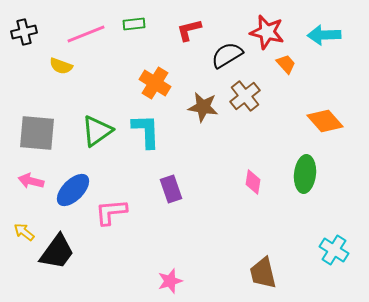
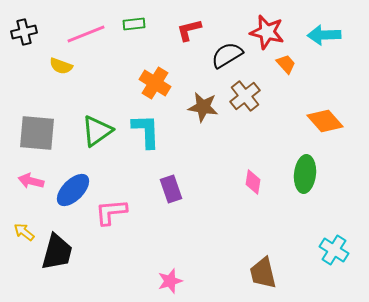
black trapezoid: rotated 21 degrees counterclockwise
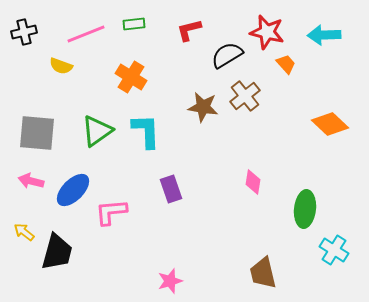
orange cross: moved 24 px left, 6 px up
orange diamond: moved 5 px right, 3 px down; rotated 6 degrees counterclockwise
green ellipse: moved 35 px down
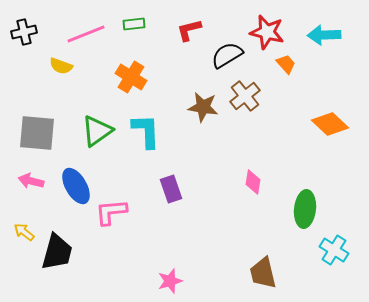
blue ellipse: moved 3 px right, 4 px up; rotated 75 degrees counterclockwise
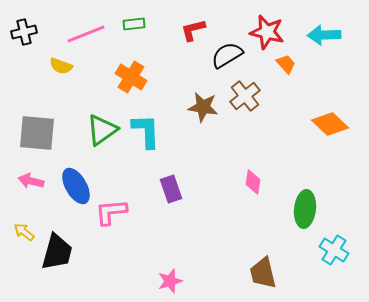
red L-shape: moved 4 px right
green triangle: moved 5 px right, 1 px up
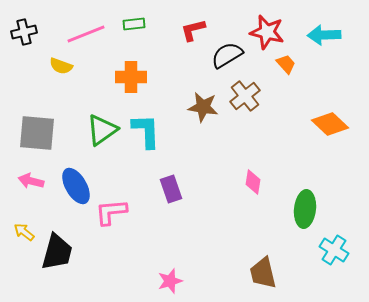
orange cross: rotated 32 degrees counterclockwise
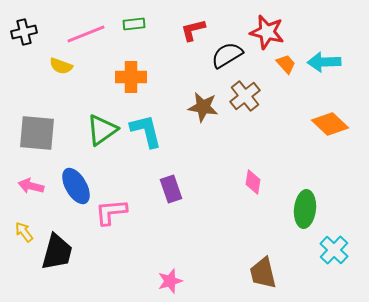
cyan arrow: moved 27 px down
cyan L-shape: rotated 12 degrees counterclockwise
pink arrow: moved 5 px down
yellow arrow: rotated 15 degrees clockwise
cyan cross: rotated 12 degrees clockwise
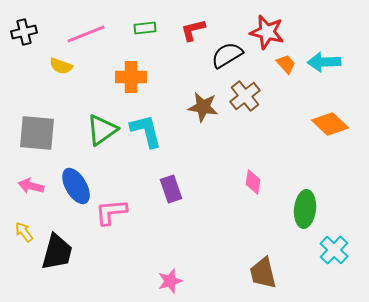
green rectangle: moved 11 px right, 4 px down
